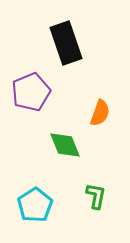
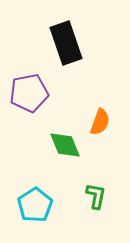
purple pentagon: moved 2 px left, 1 px down; rotated 12 degrees clockwise
orange semicircle: moved 9 px down
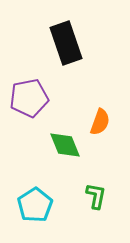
purple pentagon: moved 5 px down
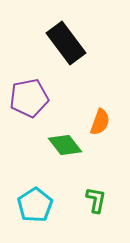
black rectangle: rotated 18 degrees counterclockwise
green diamond: rotated 16 degrees counterclockwise
green L-shape: moved 4 px down
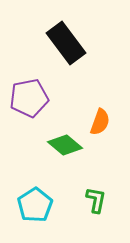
green diamond: rotated 12 degrees counterclockwise
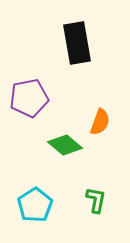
black rectangle: moved 11 px right; rotated 27 degrees clockwise
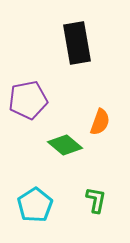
purple pentagon: moved 1 px left, 2 px down
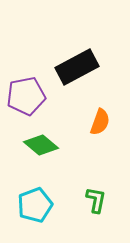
black rectangle: moved 24 px down; rotated 72 degrees clockwise
purple pentagon: moved 2 px left, 4 px up
green diamond: moved 24 px left
cyan pentagon: rotated 12 degrees clockwise
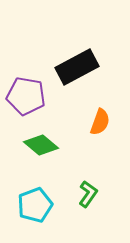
purple pentagon: rotated 21 degrees clockwise
green L-shape: moved 8 px left, 6 px up; rotated 24 degrees clockwise
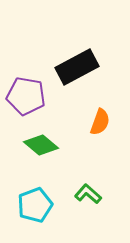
green L-shape: rotated 84 degrees counterclockwise
